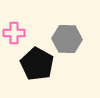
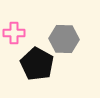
gray hexagon: moved 3 px left
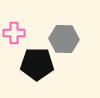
black pentagon: rotated 28 degrees counterclockwise
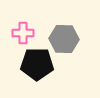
pink cross: moved 9 px right
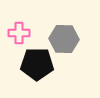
pink cross: moved 4 px left
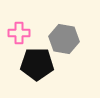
gray hexagon: rotated 8 degrees clockwise
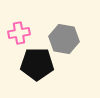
pink cross: rotated 10 degrees counterclockwise
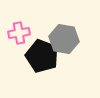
black pentagon: moved 5 px right, 8 px up; rotated 20 degrees clockwise
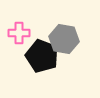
pink cross: rotated 10 degrees clockwise
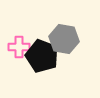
pink cross: moved 14 px down
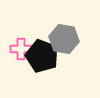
pink cross: moved 2 px right, 2 px down
